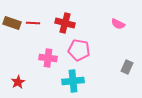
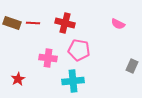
gray rectangle: moved 5 px right, 1 px up
red star: moved 3 px up
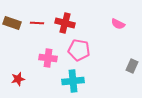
red line: moved 4 px right
red star: rotated 16 degrees clockwise
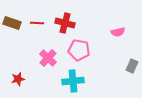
pink semicircle: moved 8 px down; rotated 40 degrees counterclockwise
pink cross: rotated 36 degrees clockwise
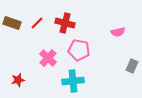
red line: rotated 48 degrees counterclockwise
red star: moved 1 px down
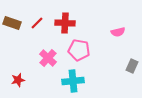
red cross: rotated 12 degrees counterclockwise
